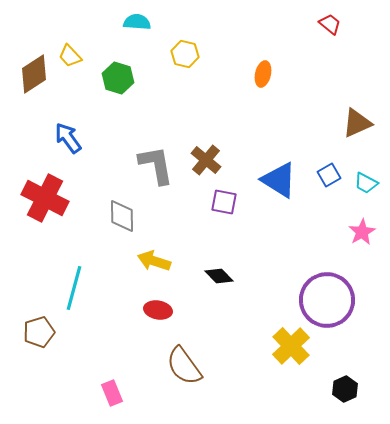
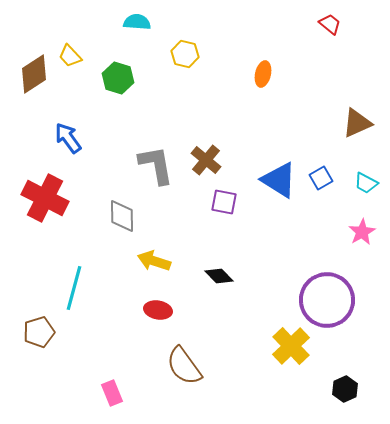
blue square: moved 8 px left, 3 px down
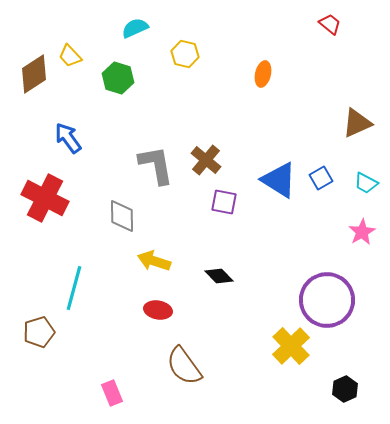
cyan semicircle: moved 2 px left, 6 px down; rotated 28 degrees counterclockwise
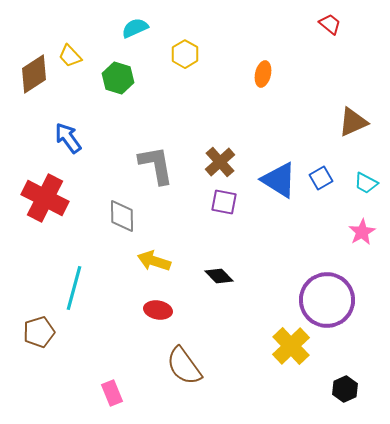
yellow hexagon: rotated 16 degrees clockwise
brown triangle: moved 4 px left, 1 px up
brown cross: moved 14 px right, 2 px down; rotated 8 degrees clockwise
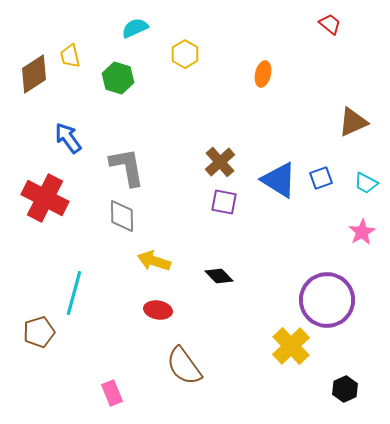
yellow trapezoid: rotated 30 degrees clockwise
gray L-shape: moved 29 px left, 2 px down
blue square: rotated 10 degrees clockwise
cyan line: moved 5 px down
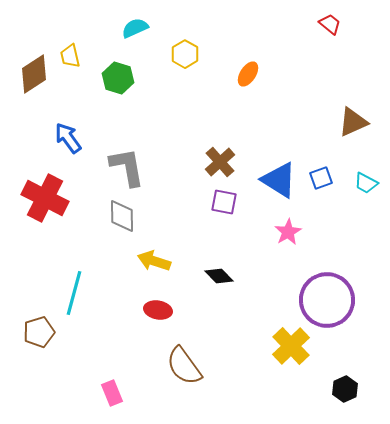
orange ellipse: moved 15 px left; rotated 20 degrees clockwise
pink star: moved 74 px left
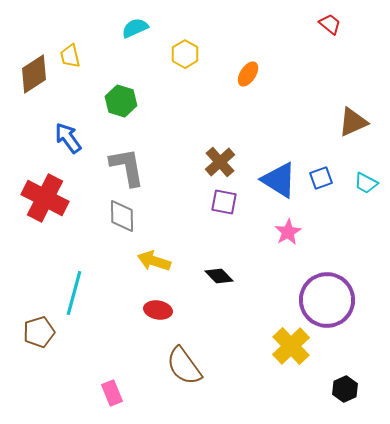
green hexagon: moved 3 px right, 23 px down
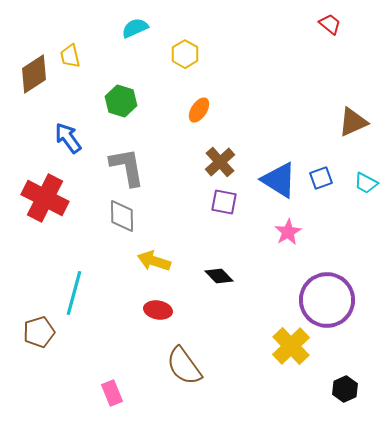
orange ellipse: moved 49 px left, 36 px down
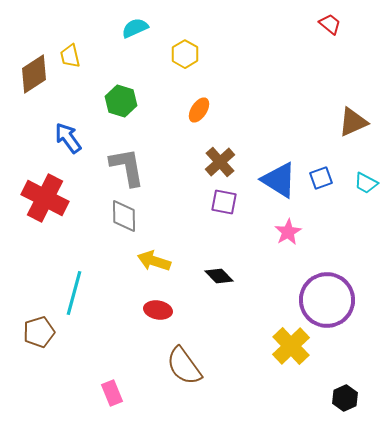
gray diamond: moved 2 px right
black hexagon: moved 9 px down
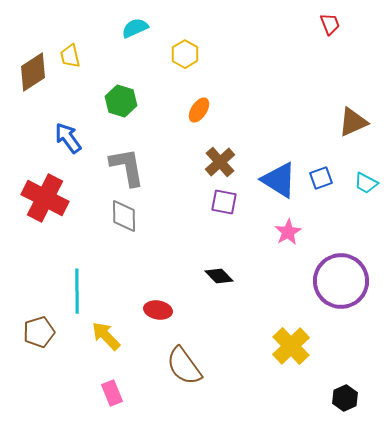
red trapezoid: rotated 30 degrees clockwise
brown diamond: moved 1 px left, 2 px up
yellow arrow: moved 48 px left, 75 px down; rotated 28 degrees clockwise
cyan line: moved 3 px right, 2 px up; rotated 15 degrees counterclockwise
purple circle: moved 14 px right, 19 px up
